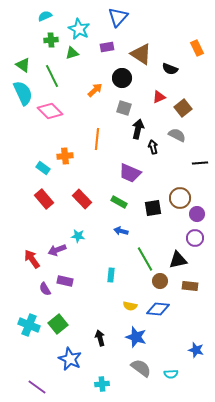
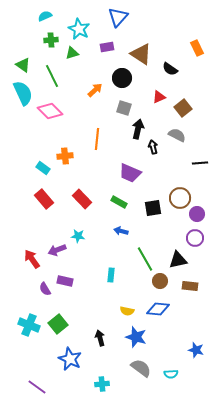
black semicircle at (170, 69): rotated 14 degrees clockwise
yellow semicircle at (130, 306): moved 3 px left, 5 px down
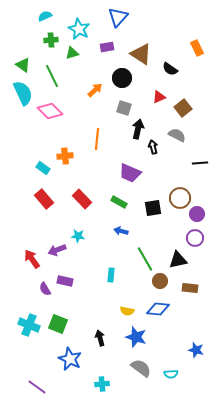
brown rectangle at (190, 286): moved 2 px down
green square at (58, 324): rotated 30 degrees counterclockwise
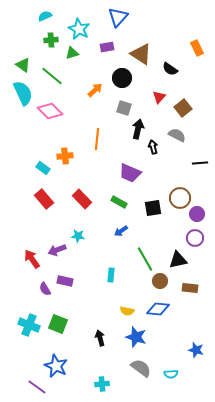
green line at (52, 76): rotated 25 degrees counterclockwise
red triangle at (159, 97): rotated 24 degrees counterclockwise
blue arrow at (121, 231): rotated 48 degrees counterclockwise
blue star at (70, 359): moved 14 px left, 7 px down
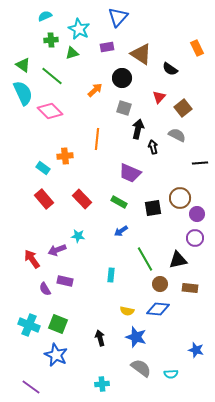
brown circle at (160, 281): moved 3 px down
blue star at (56, 366): moved 11 px up
purple line at (37, 387): moved 6 px left
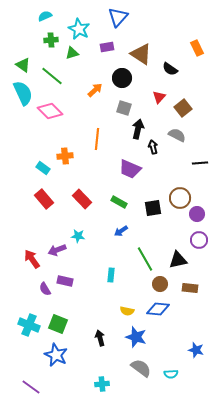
purple trapezoid at (130, 173): moved 4 px up
purple circle at (195, 238): moved 4 px right, 2 px down
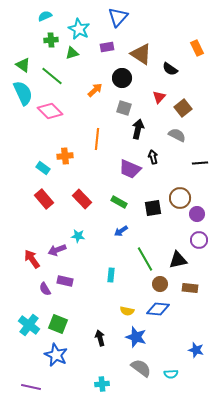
black arrow at (153, 147): moved 10 px down
cyan cross at (29, 325): rotated 15 degrees clockwise
purple line at (31, 387): rotated 24 degrees counterclockwise
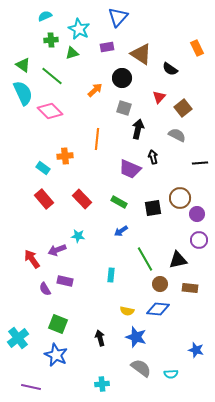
cyan cross at (29, 325): moved 11 px left, 13 px down; rotated 15 degrees clockwise
